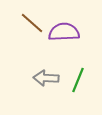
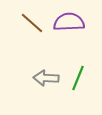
purple semicircle: moved 5 px right, 10 px up
green line: moved 2 px up
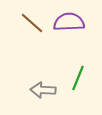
gray arrow: moved 3 px left, 12 px down
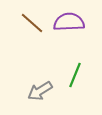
green line: moved 3 px left, 3 px up
gray arrow: moved 3 px left, 1 px down; rotated 35 degrees counterclockwise
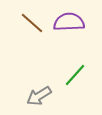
green line: rotated 20 degrees clockwise
gray arrow: moved 1 px left, 5 px down
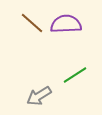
purple semicircle: moved 3 px left, 2 px down
green line: rotated 15 degrees clockwise
